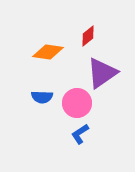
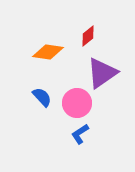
blue semicircle: rotated 135 degrees counterclockwise
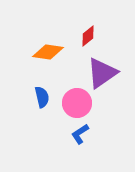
blue semicircle: rotated 30 degrees clockwise
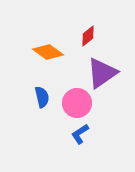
orange diamond: rotated 28 degrees clockwise
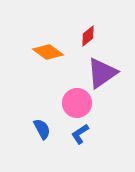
blue semicircle: moved 32 px down; rotated 15 degrees counterclockwise
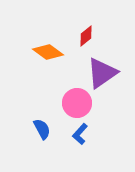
red diamond: moved 2 px left
blue L-shape: rotated 15 degrees counterclockwise
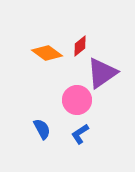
red diamond: moved 6 px left, 10 px down
orange diamond: moved 1 px left, 1 px down
pink circle: moved 3 px up
blue L-shape: rotated 15 degrees clockwise
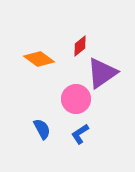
orange diamond: moved 8 px left, 6 px down
pink circle: moved 1 px left, 1 px up
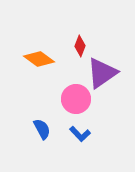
red diamond: rotated 30 degrees counterclockwise
blue L-shape: rotated 100 degrees counterclockwise
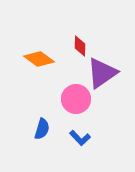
red diamond: rotated 20 degrees counterclockwise
blue semicircle: rotated 45 degrees clockwise
blue L-shape: moved 4 px down
